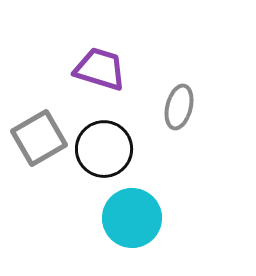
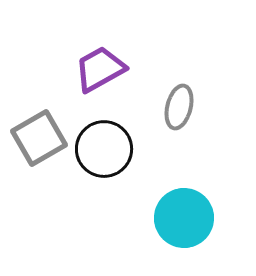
purple trapezoid: rotated 46 degrees counterclockwise
cyan circle: moved 52 px right
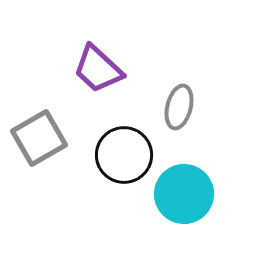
purple trapezoid: moved 2 px left; rotated 108 degrees counterclockwise
black circle: moved 20 px right, 6 px down
cyan circle: moved 24 px up
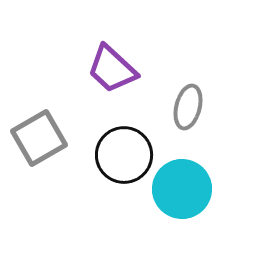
purple trapezoid: moved 14 px right
gray ellipse: moved 9 px right
cyan circle: moved 2 px left, 5 px up
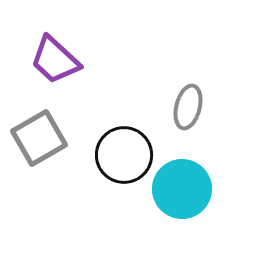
purple trapezoid: moved 57 px left, 9 px up
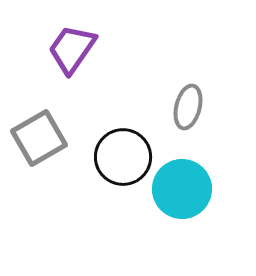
purple trapezoid: moved 17 px right, 11 px up; rotated 82 degrees clockwise
black circle: moved 1 px left, 2 px down
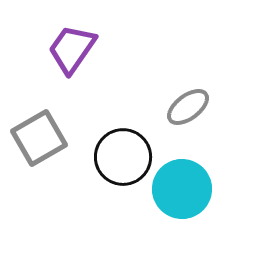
gray ellipse: rotated 39 degrees clockwise
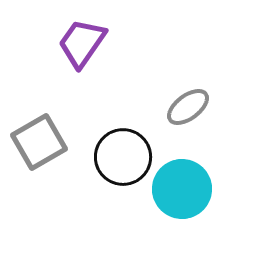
purple trapezoid: moved 10 px right, 6 px up
gray square: moved 4 px down
